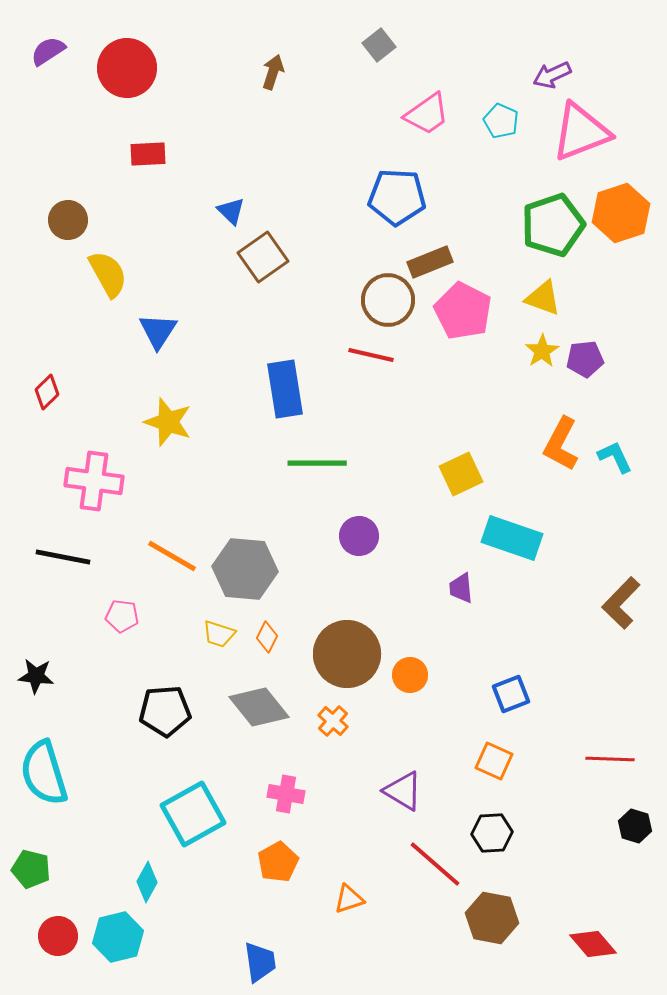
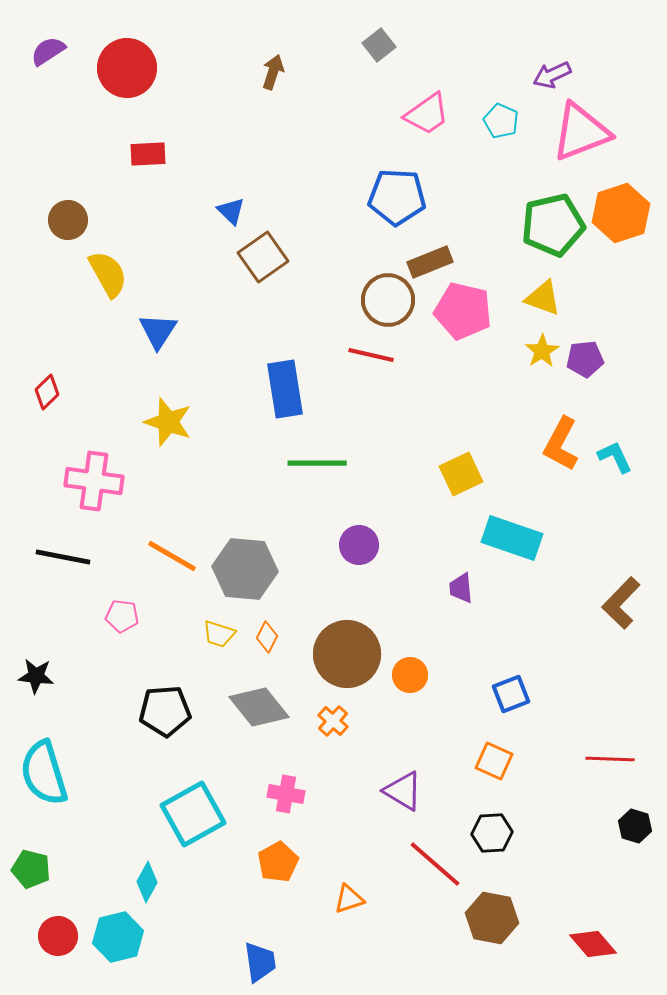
green pentagon at (553, 225): rotated 6 degrees clockwise
pink pentagon at (463, 311): rotated 14 degrees counterclockwise
purple circle at (359, 536): moved 9 px down
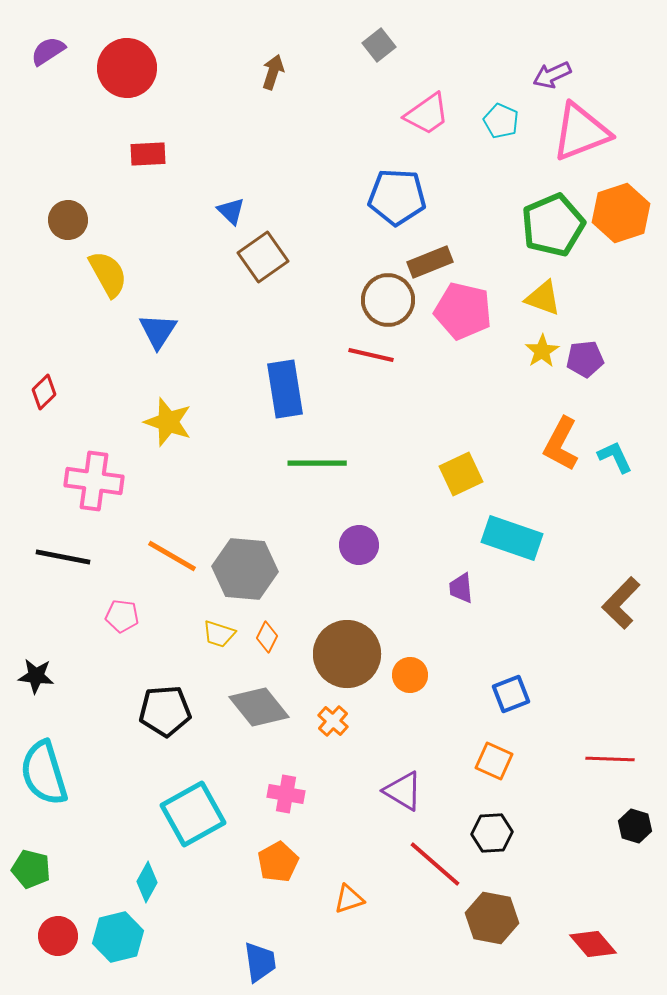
green pentagon at (553, 225): rotated 10 degrees counterclockwise
red diamond at (47, 392): moved 3 px left
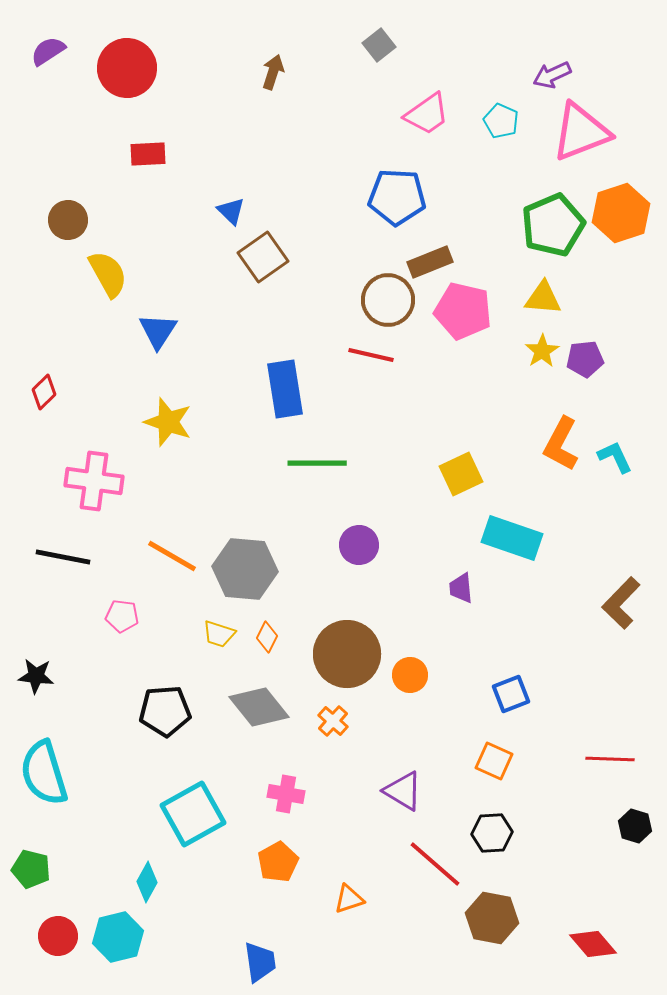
yellow triangle at (543, 298): rotated 15 degrees counterclockwise
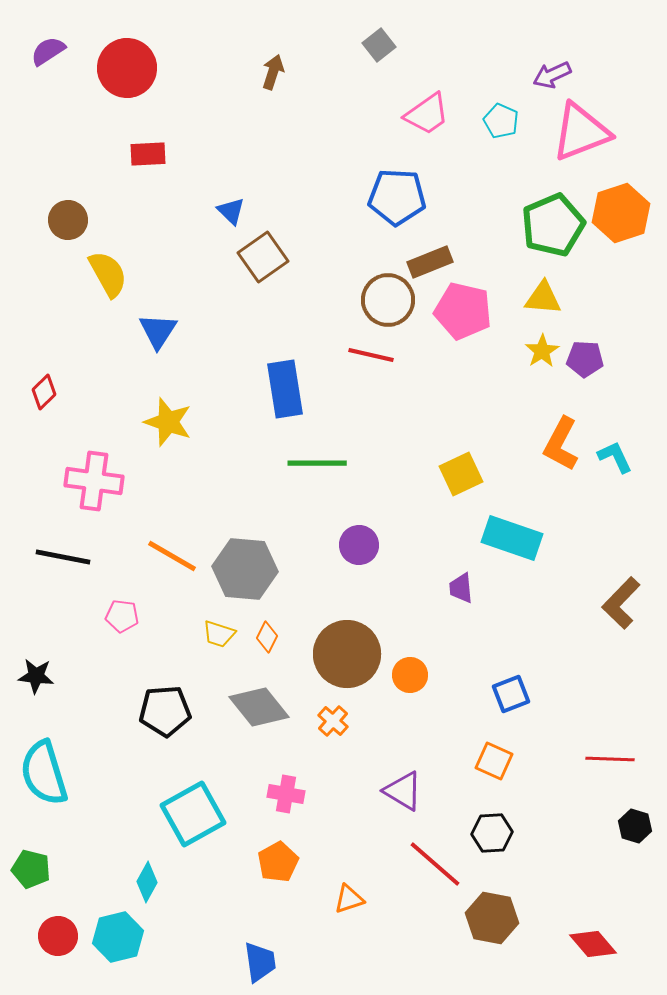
purple pentagon at (585, 359): rotated 9 degrees clockwise
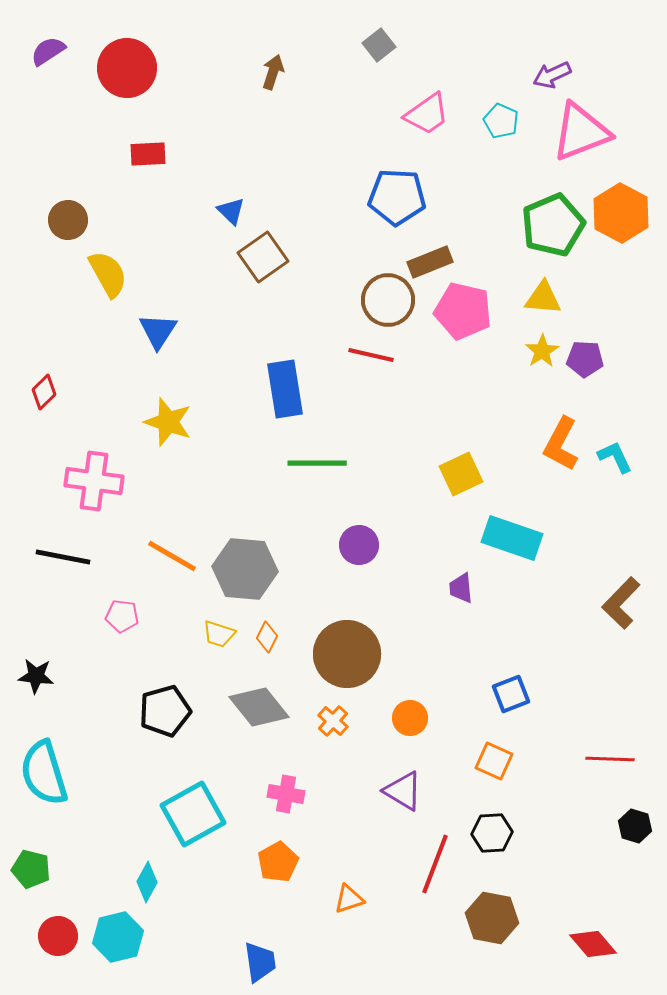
orange hexagon at (621, 213): rotated 14 degrees counterclockwise
orange circle at (410, 675): moved 43 px down
black pentagon at (165, 711): rotated 12 degrees counterclockwise
red line at (435, 864): rotated 70 degrees clockwise
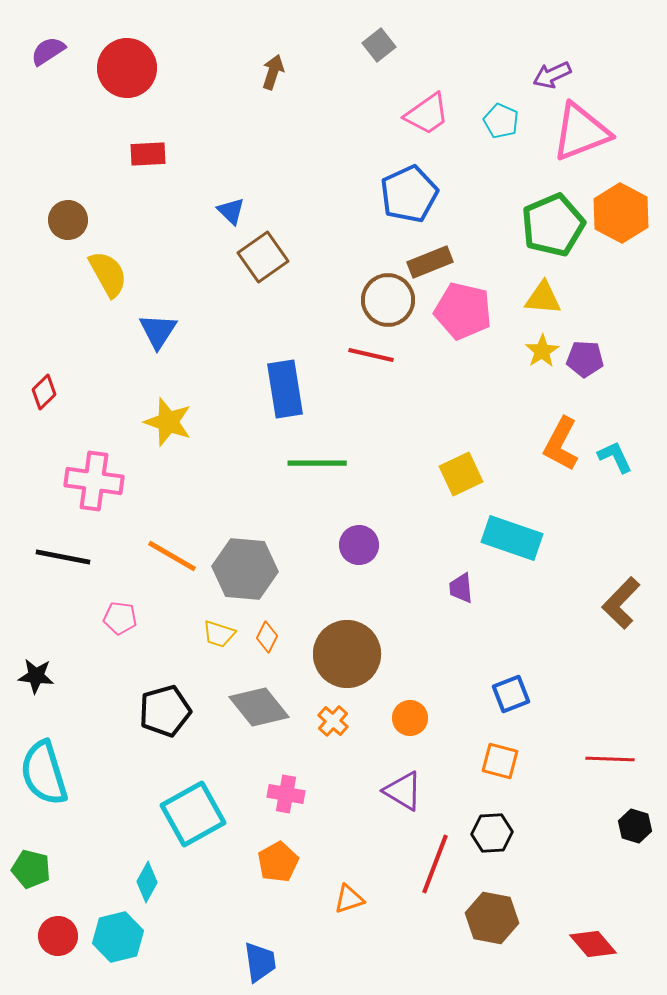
blue pentagon at (397, 197): moved 12 px right, 3 px up; rotated 28 degrees counterclockwise
pink pentagon at (122, 616): moved 2 px left, 2 px down
orange square at (494, 761): moved 6 px right; rotated 9 degrees counterclockwise
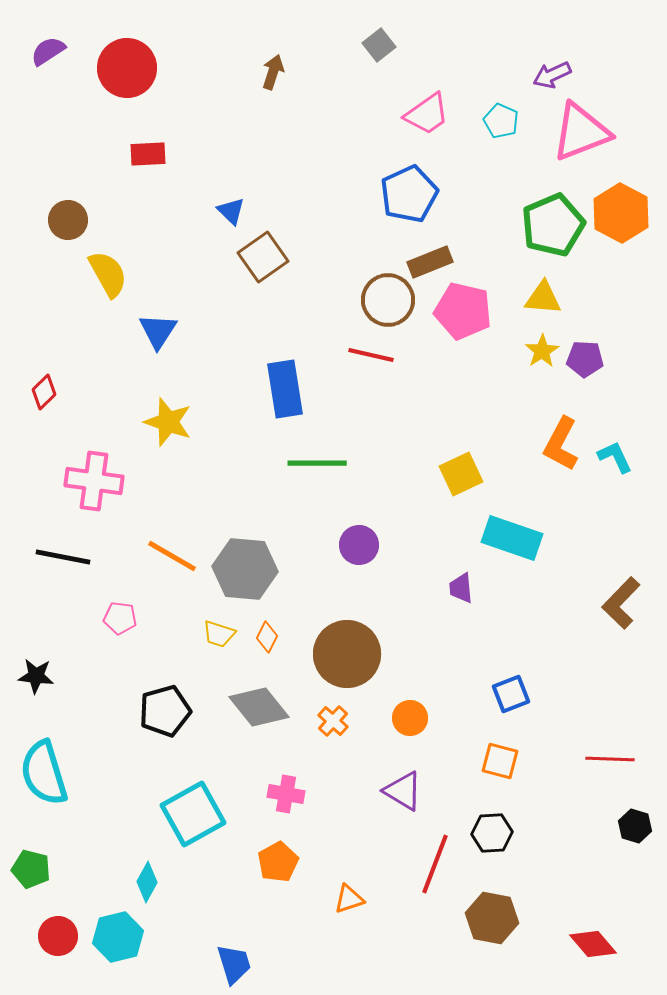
blue trapezoid at (260, 962): moved 26 px left, 2 px down; rotated 9 degrees counterclockwise
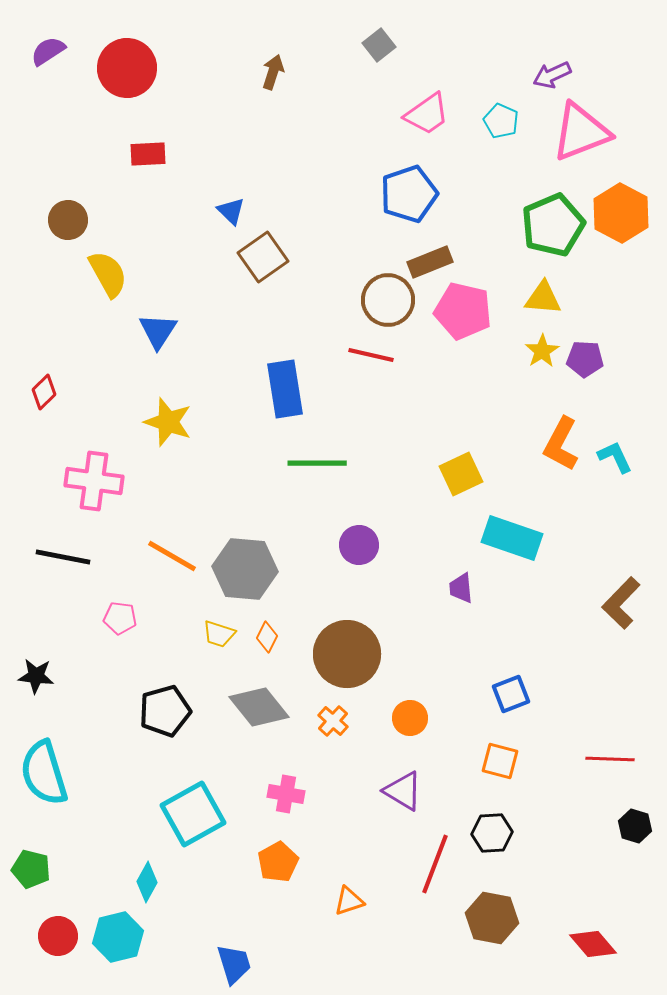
blue pentagon at (409, 194): rotated 6 degrees clockwise
orange triangle at (349, 899): moved 2 px down
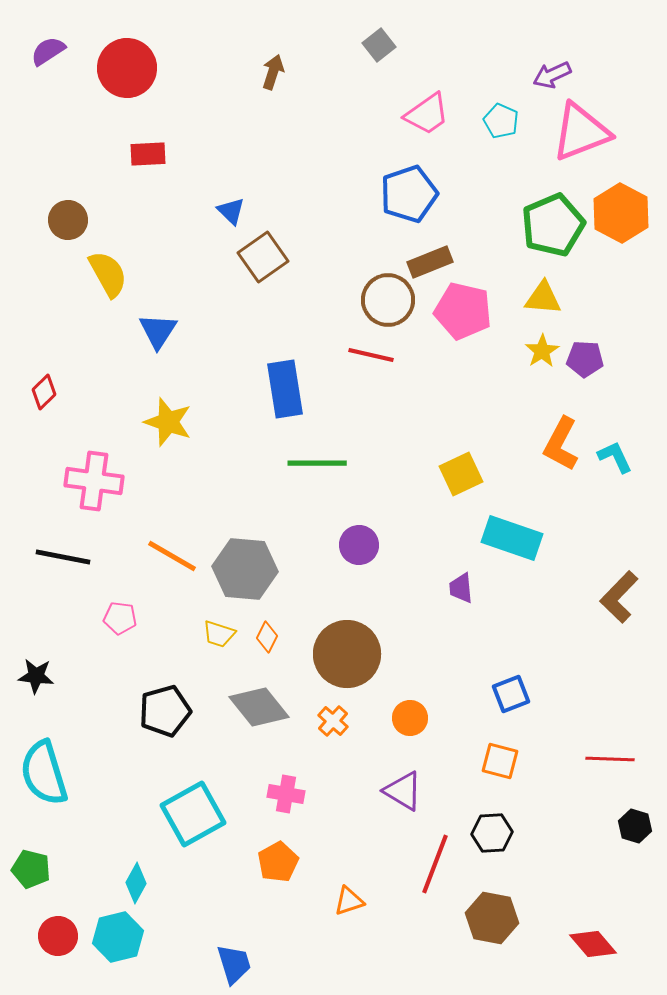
brown L-shape at (621, 603): moved 2 px left, 6 px up
cyan diamond at (147, 882): moved 11 px left, 1 px down
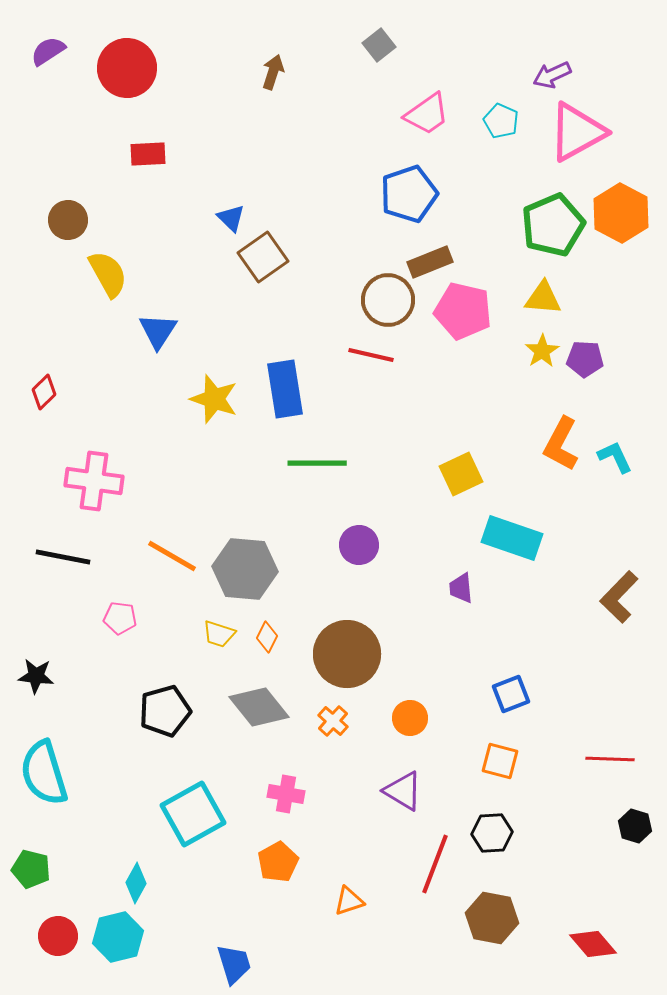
pink triangle at (581, 132): moved 4 px left; rotated 8 degrees counterclockwise
blue triangle at (231, 211): moved 7 px down
yellow star at (168, 422): moved 46 px right, 23 px up
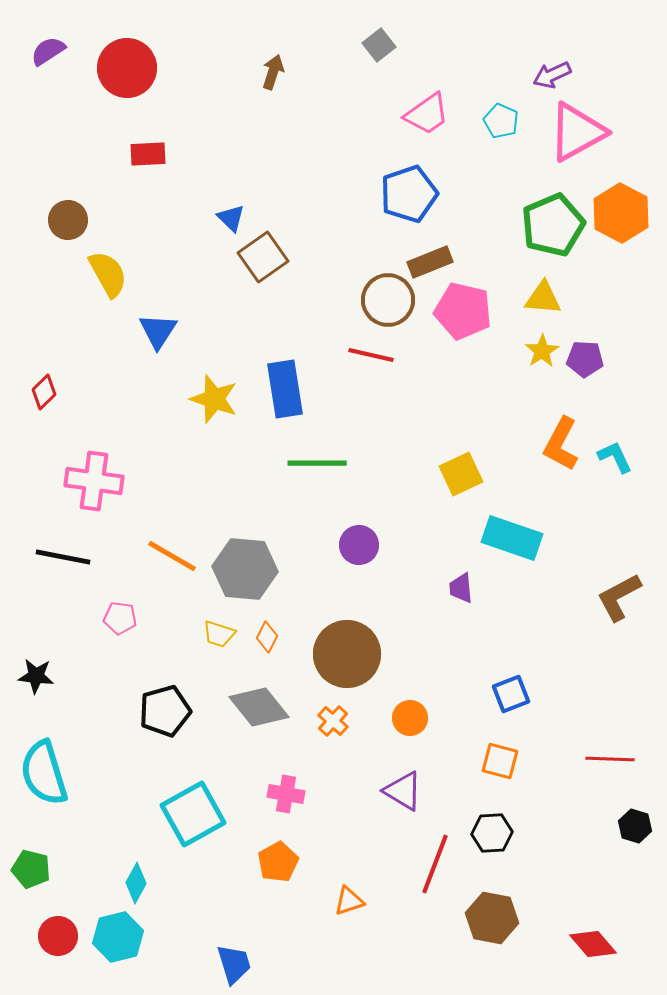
brown L-shape at (619, 597): rotated 18 degrees clockwise
